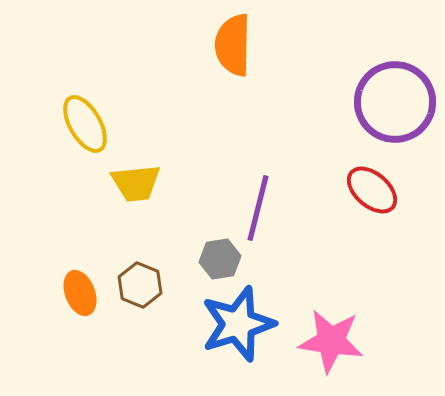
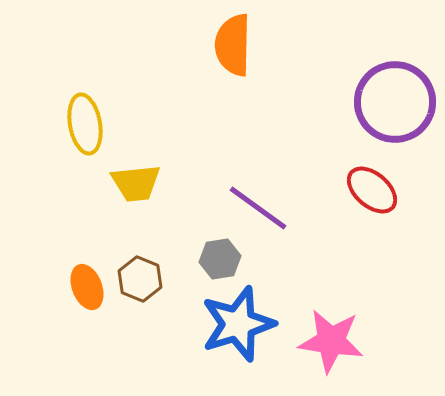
yellow ellipse: rotated 20 degrees clockwise
purple line: rotated 68 degrees counterclockwise
brown hexagon: moved 6 px up
orange ellipse: moved 7 px right, 6 px up
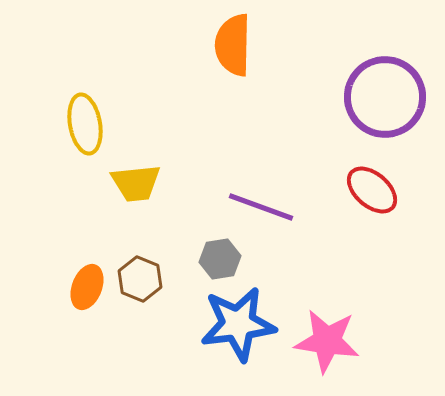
purple circle: moved 10 px left, 5 px up
purple line: moved 3 px right, 1 px up; rotated 16 degrees counterclockwise
orange ellipse: rotated 42 degrees clockwise
blue star: rotated 10 degrees clockwise
pink star: moved 4 px left
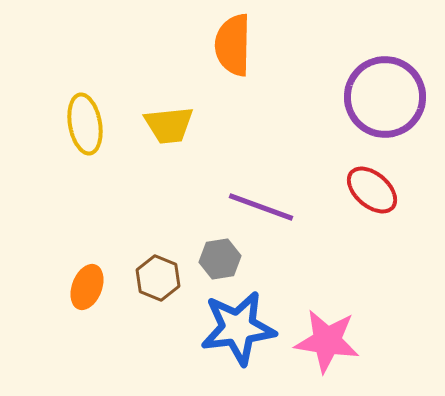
yellow trapezoid: moved 33 px right, 58 px up
brown hexagon: moved 18 px right, 1 px up
blue star: moved 4 px down
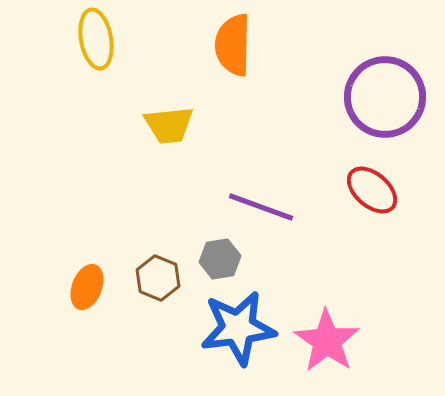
yellow ellipse: moved 11 px right, 85 px up
pink star: rotated 26 degrees clockwise
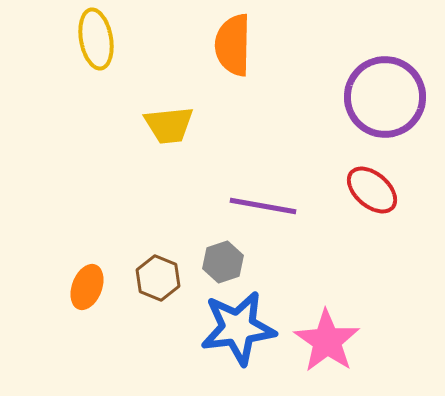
purple line: moved 2 px right, 1 px up; rotated 10 degrees counterclockwise
gray hexagon: moved 3 px right, 3 px down; rotated 9 degrees counterclockwise
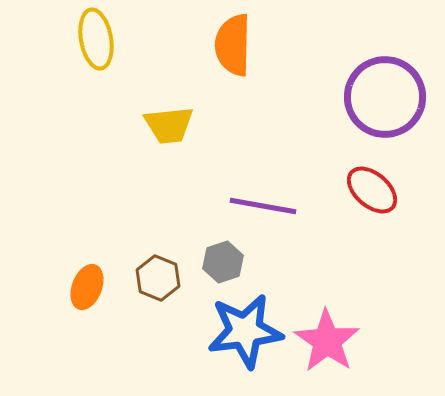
blue star: moved 7 px right, 3 px down
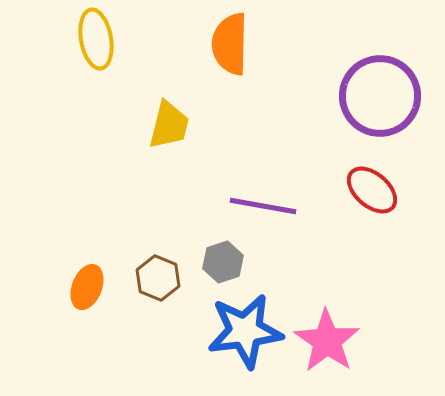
orange semicircle: moved 3 px left, 1 px up
purple circle: moved 5 px left, 1 px up
yellow trapezoid: rotated 70 degrees counterclockwise
